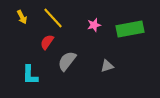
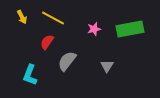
yellow line: rotated 20 degrees counterclockwise
pink star: moved 4 px down
gray triangle: rotated 40 degrees counterclockwise
cyan L-shape: rotated 20 degrees clockwise
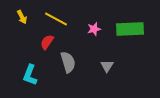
yellow line: moved 3 px right, 1 px down
green rectangle: rotated 8 degrees clockwise
gray semicircle: moved 1 px right, 1 px down; rotated 125 degrees clockwise
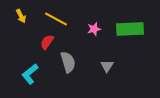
yellow arrow: moved 1 px left, 1 px up
cyan L-shape: moved 1 px up; rotated 30 degrees clockwise
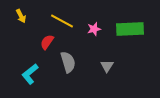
yellow line: moved 6 px right, 2 px down
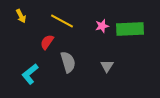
pink star: moved 8 px right, 3 px up
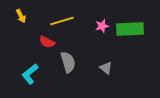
yellow line: rotated 45 degrees counterclockwise
red semicircle: rotated 98 degrees counterclockwise
gray triangle: moved 1 px left, 2 px down; rotated 24 degrees counterclockwise
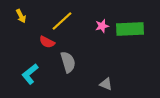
yellow line: rotated 25 degrees counterclockwise
gray triangle: moved 16 px down; rotated 16 degrees counterclockwise
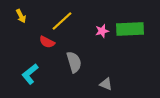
pink star: moved 5 px down
gray semicircle: moved 6 px right
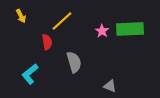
pink star: rotated 24 degrees counterclockwise
red semicircle: rotated 126 degrees counterclockwise
gray triangle: moved 4 px right, 2 px down
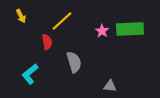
gray triangle: rotated 16 degrees counterclockwise
